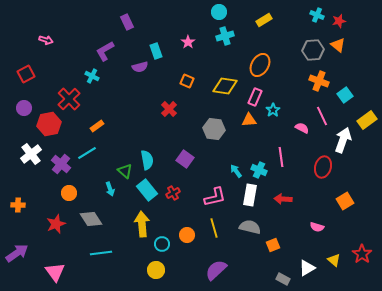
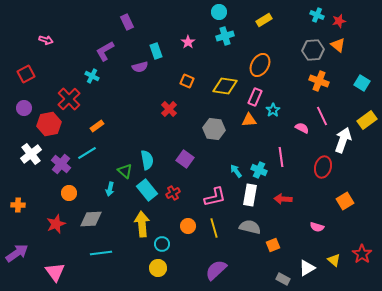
cyan square at (345, 95): moved 17 px right, 12 px up; rotated 21 degrees counterclockwise
cyan arrow at (110, 189): rotated 32 degrees clockwise
gray diamond at (91, 219): rotated 60 degrees counterclockwise
orange circle at (187, 235): moved 1 px right, 9 px up
yellow circle at (156, 270): moved 2 px right, 2 px up
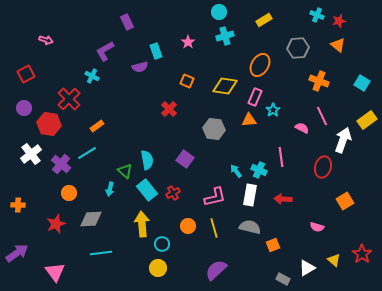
gray hexagon at (313, 50): moved 15 px left, 2 px up
red hexagon at (49, 124): rotated 20 degrees clockwise
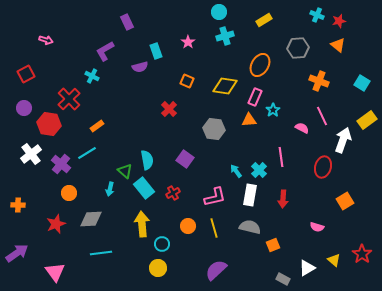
cyan cross at (259, 170): rotated 21 degrees clockwise
cyan rectangle at (147, 190): moved 3 px left, 2 px up
red arrow at (283, 199): rotated 90 degrees counterclockwise
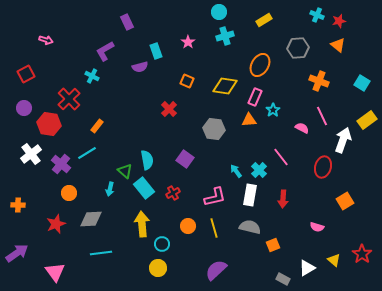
orange rectangle at (97, 126): rotated 16 degrees counterclockwise
pink line at (281, 157): rotated 30 degrees counterclockwise
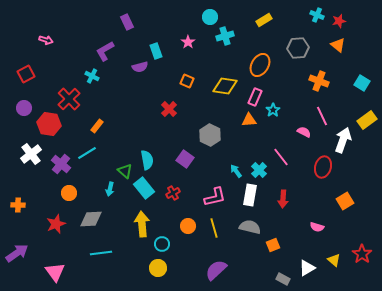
cyan circle at (219, 12): moved 9 px left, 5 px down
pink semicircle at (302, 128): moved 2 px right, 4 px down
gray hexagon at (214, 129): moved 4 px left, 6 px down; rotated 20 degrees clockwise
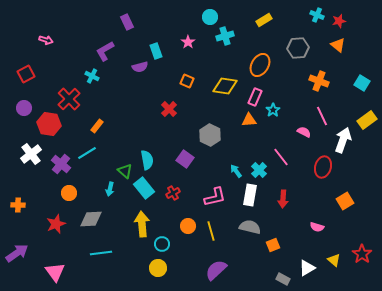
yellow line at (214, 228): moved 3 px left, 3 px down
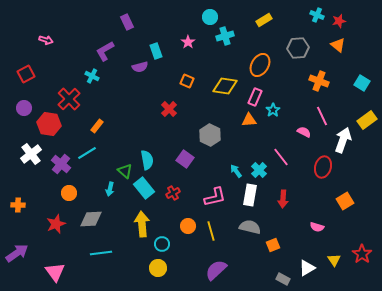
yellow triangle at (334, 260): rotated 16 degrees clockwise
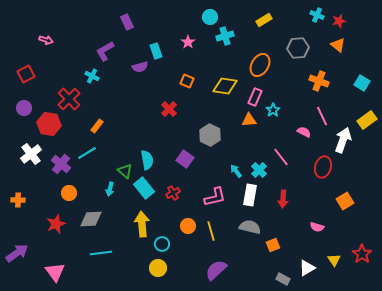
orange cross at (18, 205): moved 5 px up
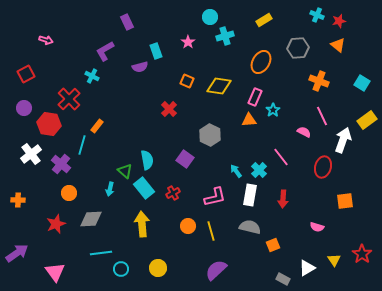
orange ellipse at (260, 65): moved 1 px right, 3 px up
yellow diamond at (225, 86): moved 6 px left
cyan line at (87, 153): moved 5 px left, 8 px up; rotated 42 degrees counterclockwise
orange square at (345, 201): rotated 24 degrees clockwise
cyan circle at (162, 244): moved 41 px left, 25 px down
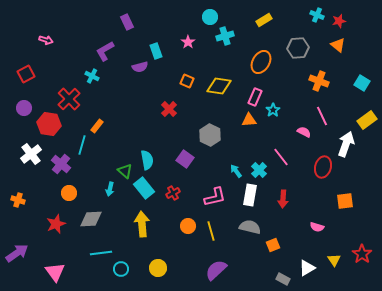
white arrow at (343, 140): moved 3 px right, 4 px down
orange cross at (18, 200): rotated 16 degrees clockwise
